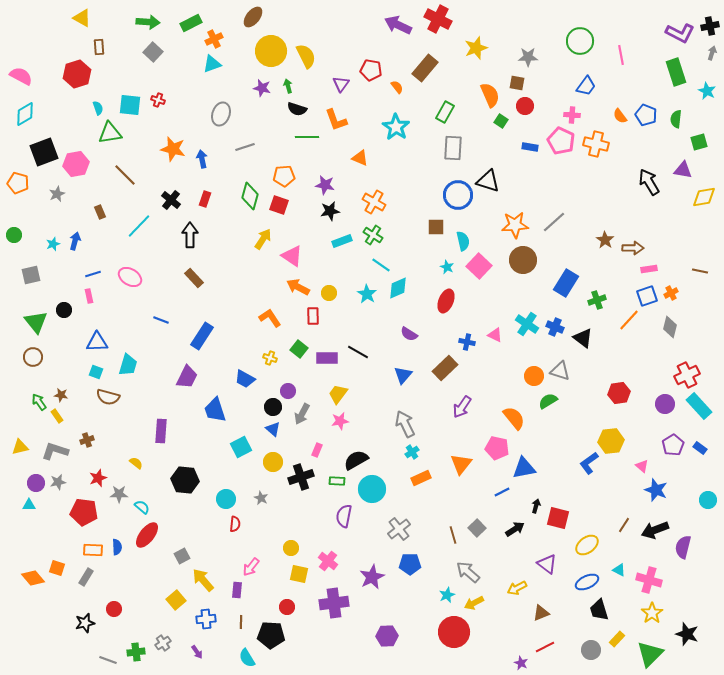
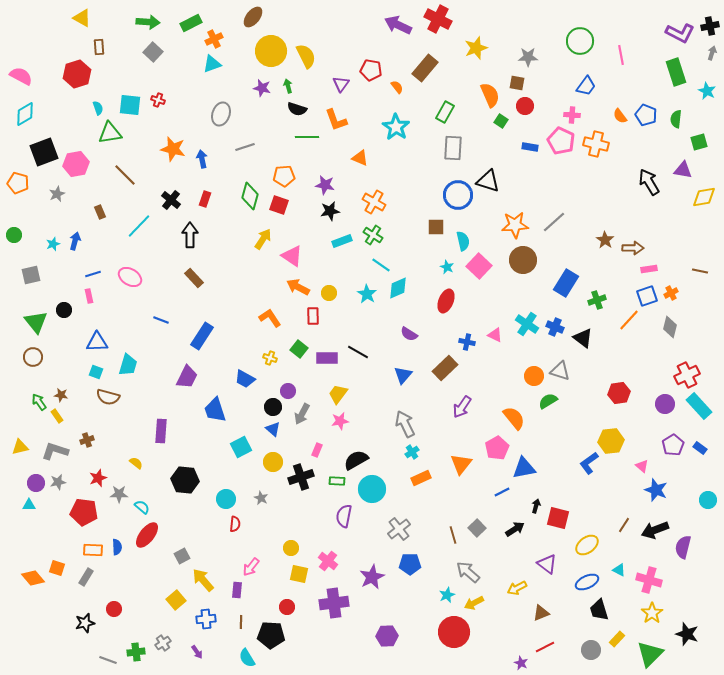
pink pentagon at (497, 448): rotated 30 degrees clockwise
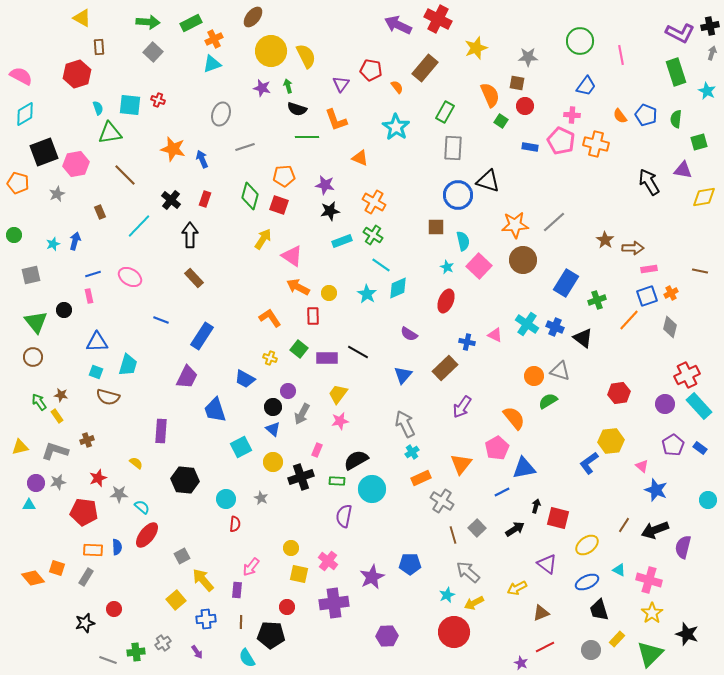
blue arrow at (202, 159): rotated 12 degrees counterclockwise
gray cross at (399, 529): moved 43 px right, 28 px up; rotated 20 degrees counterclockwise
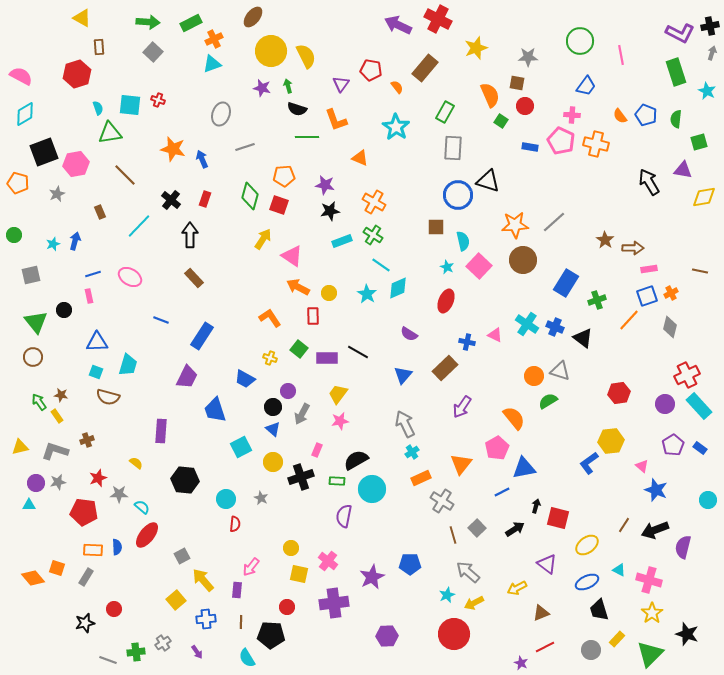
red circle at (454, 632): moved 2 px down
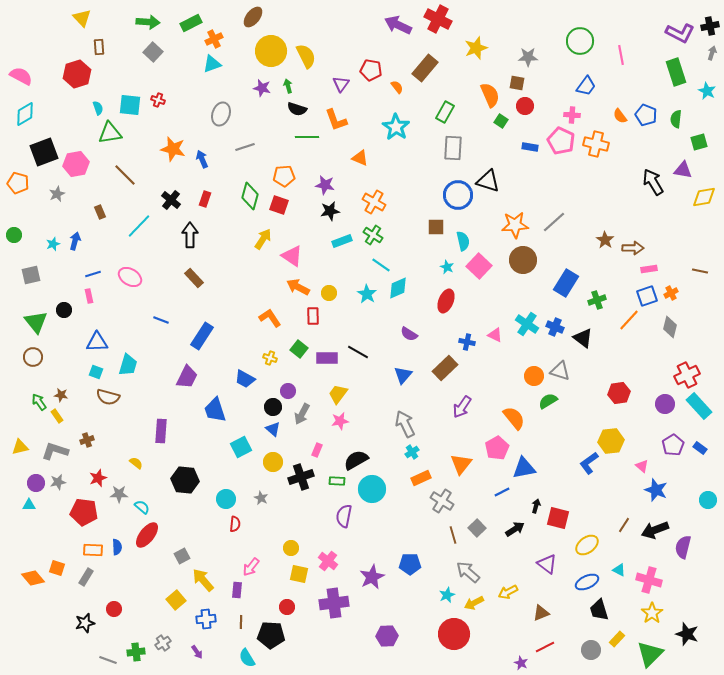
yellow triangle at (82, 18): rotated 18 degrees clockwise
black arrow at (649, 182): moved 4 px right
yellow arrow at (517, 588): moved 9 px left, 4 px down
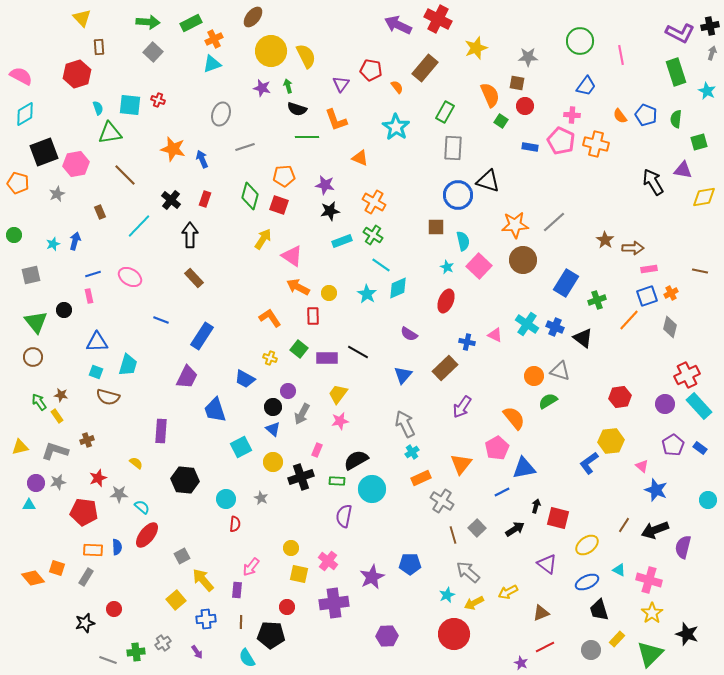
red hexagon at (619, 393): moved 1 px right, 4 px down
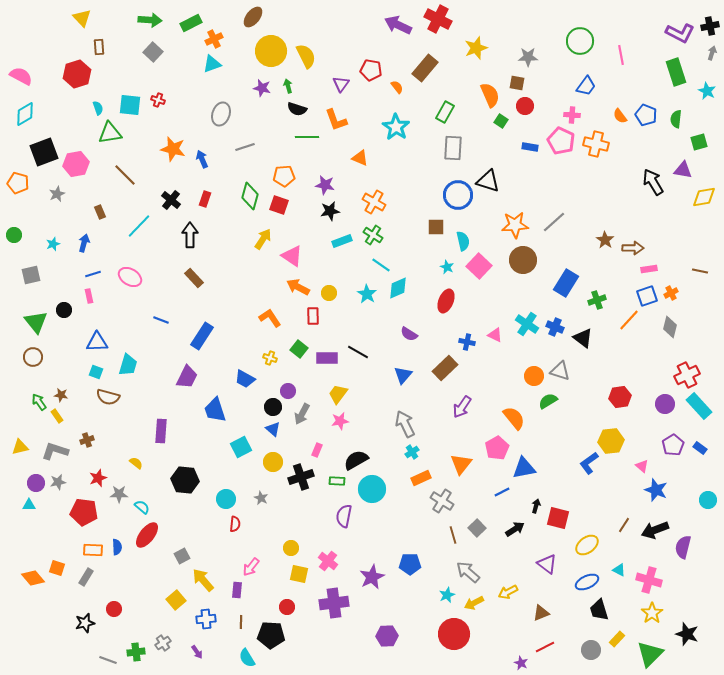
green arrow at (148, 22): moved 2 px right, 2 px up
blue arrow at (75, 241): moved 9 px right, 2 px down
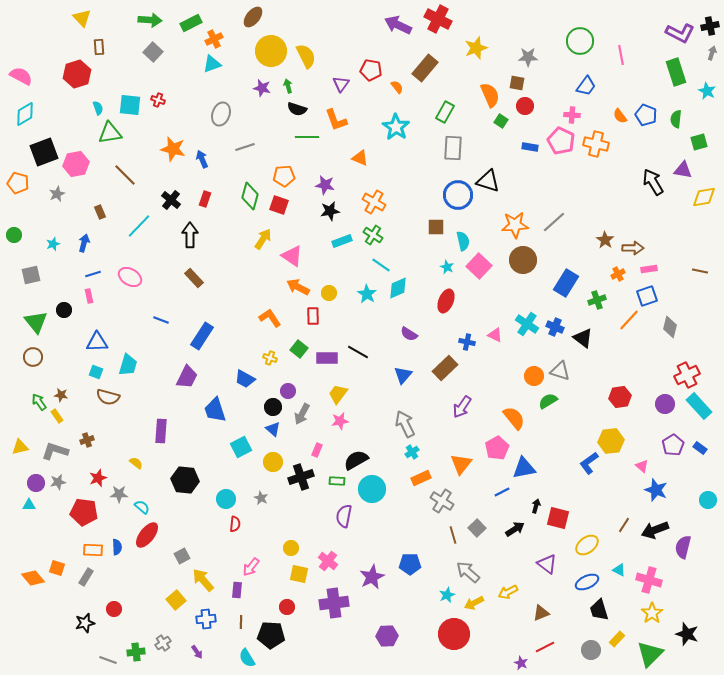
orange cross at (671, 293): moved 53 px left, 19 px up
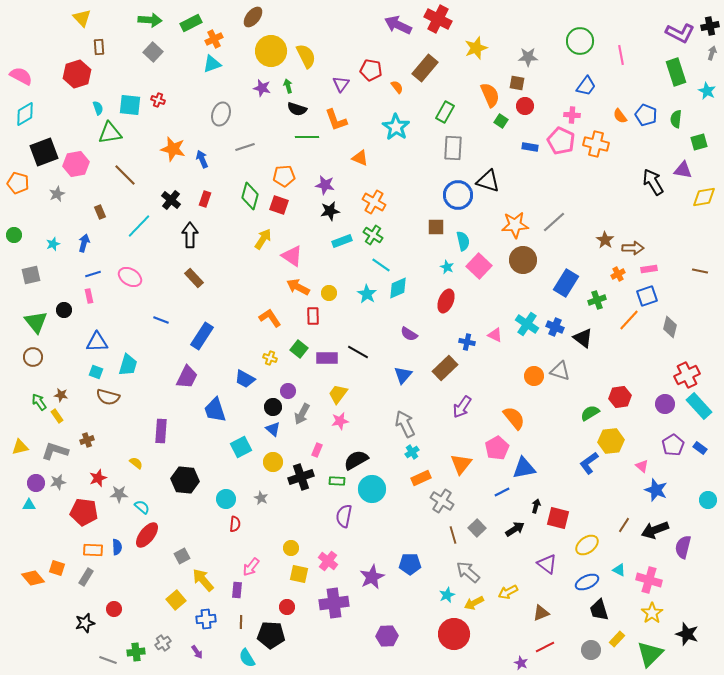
green semicircle at (548, 401): moved 42 px right, 12 px down
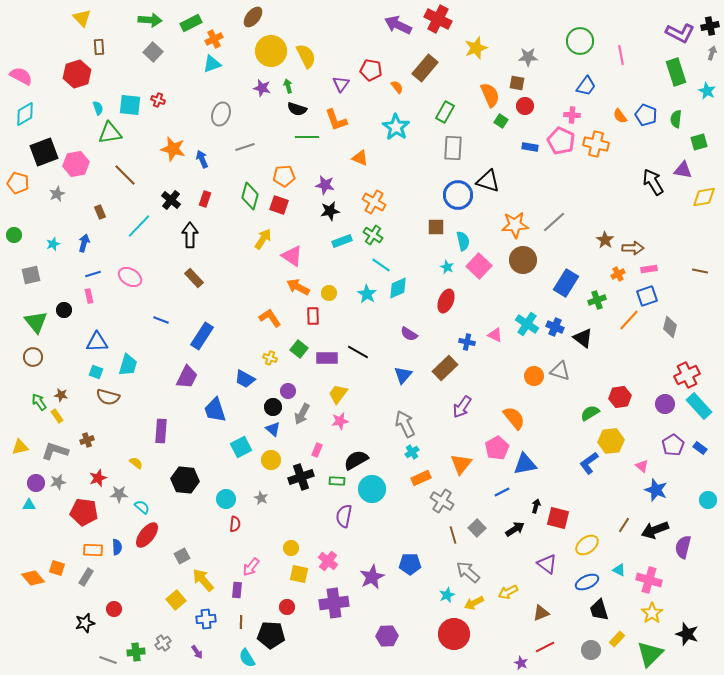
yellow circle at (273, 462): moved 2 px left, 2 px up
blue triangle at (524, 468): moved 1 px right, 4 px up
